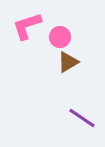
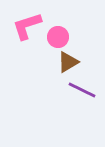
pink circle: moved 2 px left
purple line: moved 28 px up; rotated 8 degrees counterclockwise
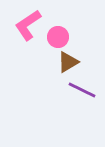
pink L-shape: moved 1 px right, 1 px up; rotated 16 degrees counterclockwise
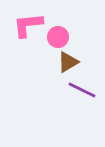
pink L-shape: rotated 28 degrees clockwise
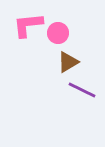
pink circle: moved 4 px up
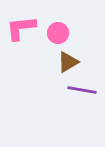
pink L-shape: moved 7 px left, 3 px down
purple line: rotated 16 degrees counterclockwise
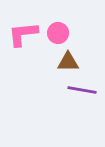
pink L-shape: moved 2 px right, 6 px down
brown triangle: rotated 30 degrees clockwise
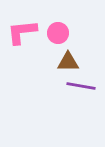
pink L-shape: moved 1 px left, 2 px up
purple line: moved 1 px left, 4 px up
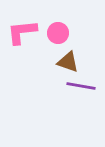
brown triangle: rotated 20 degrees clockwise
